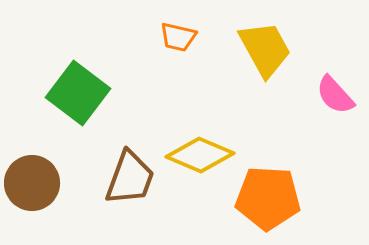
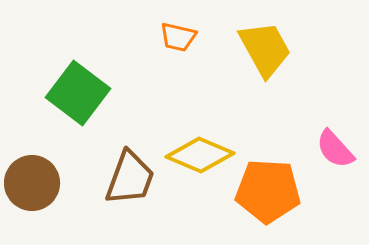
pink semicircle: moved 54 px down
orange pentagon: moved 7 px up
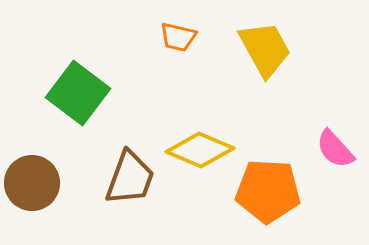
yellow diamond: moved 5 px up
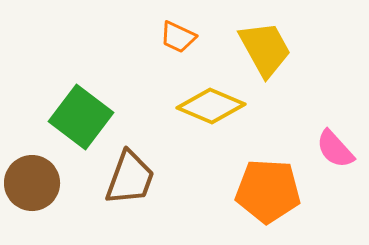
orange trapezoid: rotated 12 degrees clockwise
green square: moved 3 px right, 24 px down
yellow diamond: moved 11 px right, 44 px up
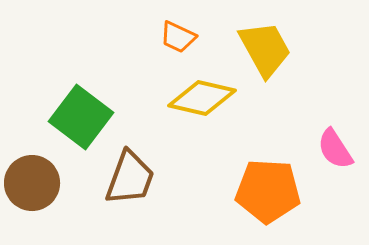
yellow diamond: moved 9 px left, 8 px up; rotated 10 degrees counterclockwise
pink semicircle: rotated 9 degrees clockwise
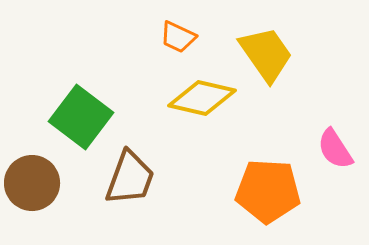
yellow trapezoid: moved 1 px right, 5 px down; rotated 6 degrees counterclockwise
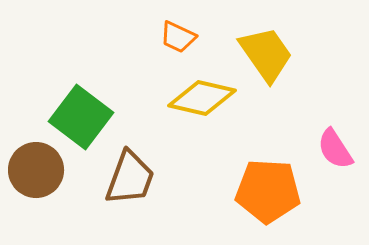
brown circle: moved 4 px right, 13 px up
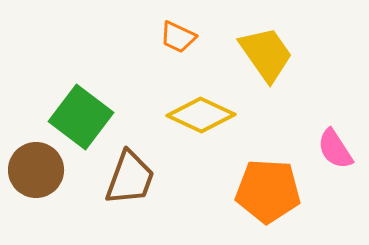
yellow diamond: moved 1 px left, 17 px down; rotated 12 degrees clockwise
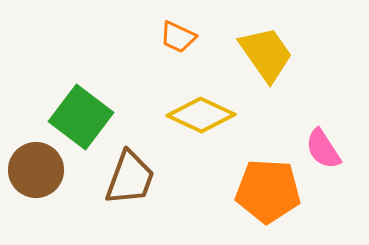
pink semicircle: moved 12 px left
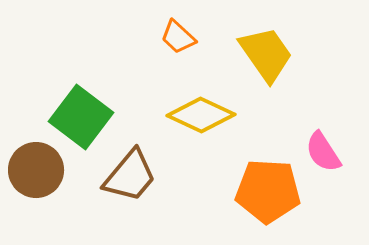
orange trapezoid: rotated 18 degrees clockwise
pink semicircle: moved 3 px down
brown trapezoid: moved 2 px up; rotated 20 degrees clockwise
